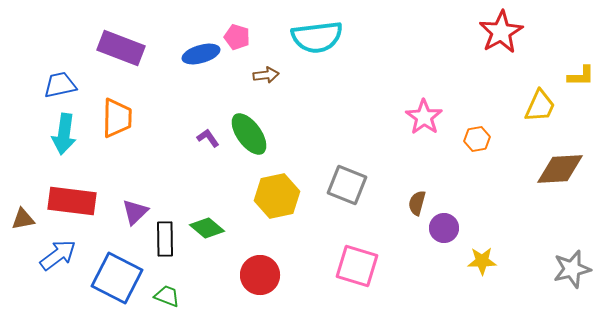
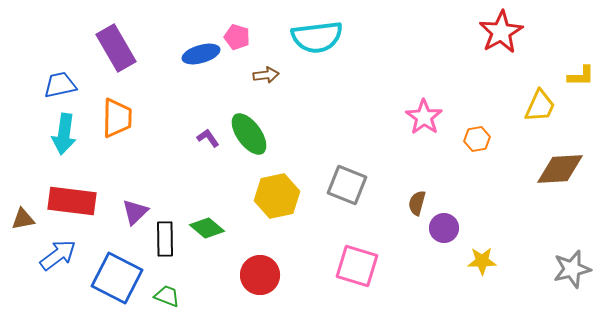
purple rectangle: moved 5 px left; rotated 39 degrees clockwise
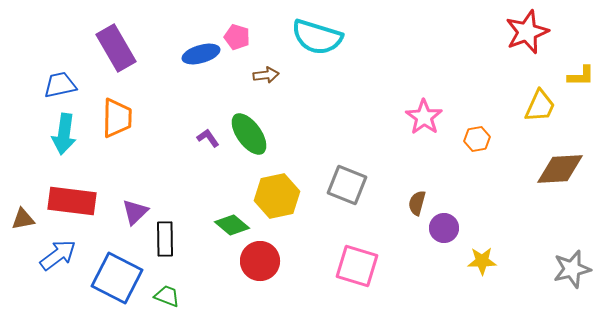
red star: moved 26 px right; rotated 9 degrees clockwise
cyan semicircle: rotated 24 degrees clockwise
green diamond: moved 25 px right, 3 px up
red circle: moved 14 px up
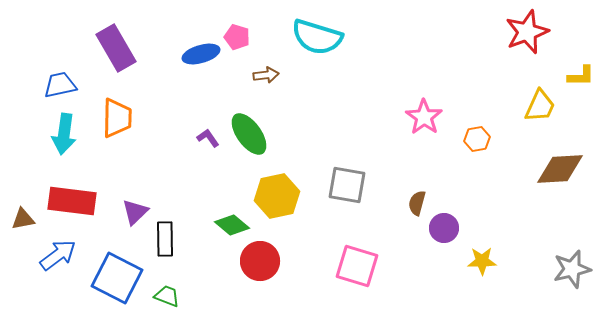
gray square: rotated 12 degrees counterclockwise
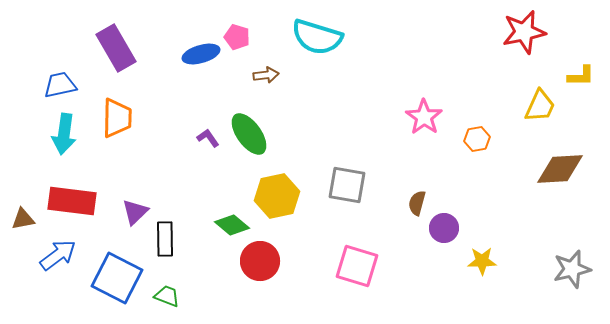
red star: moved 3 px left; rotated 9 degrees clockwise
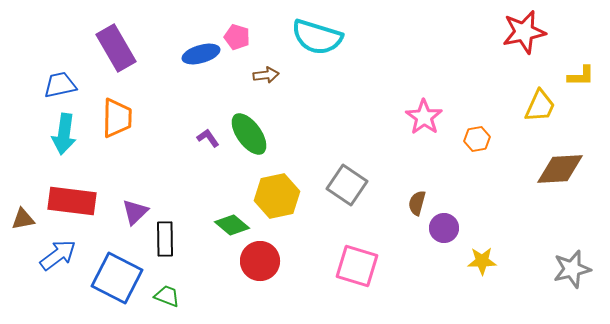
gray square: rotated 24 degrees clockwise
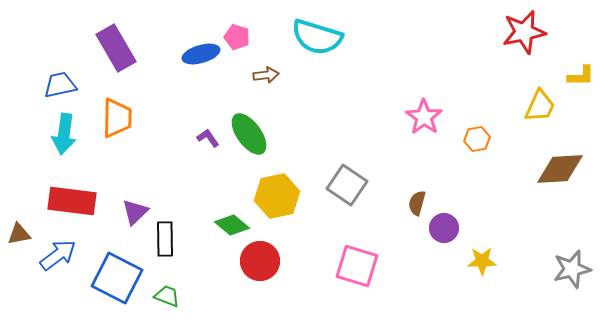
brown triangle: moved 4 px left, 15 px down
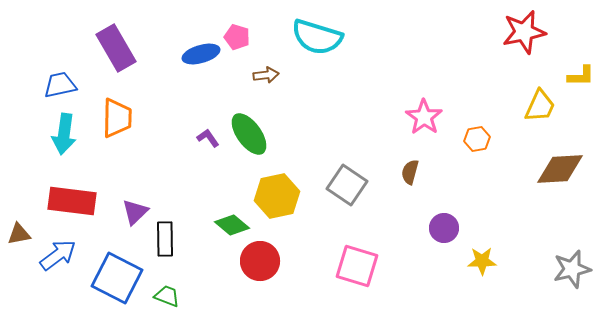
brown semicircle: moved 7 px left, 31 px up
